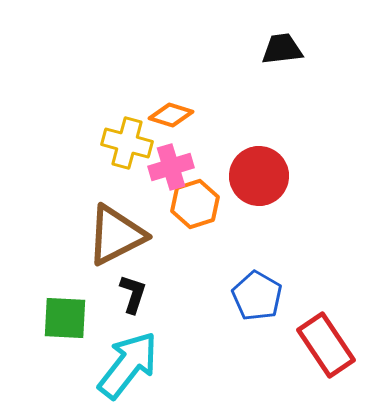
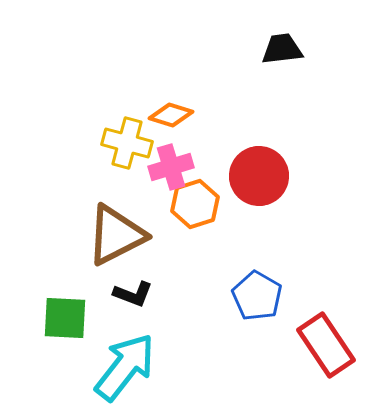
black L-shape: rotated 93 degrees clockwise
cyan arrow: moved 3 px left, 2 px down
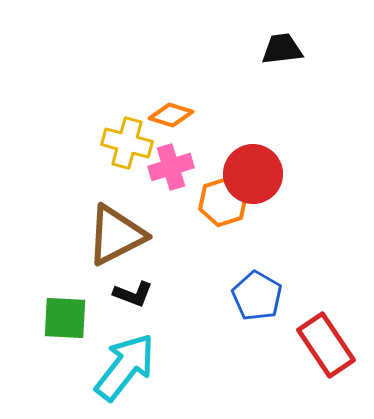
red circle: moved 6 px left, 2 px up
orange hexagon: moved 28 px right, 2 px up
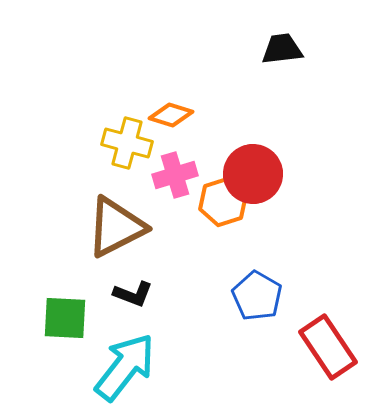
pink cross: moved 4 px right, 8 px down
brown triangle: moved 8 px up
red rectangle: moved 2 px right, 2 px down
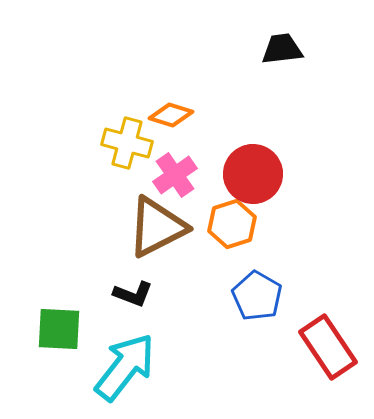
pink cross: rotated 18 degrees counterclockwise
orange hexagon: moved 9 px right, 22 px down
brown triangle: moved 41 px right
green square: moved 6 px left, 11 px down
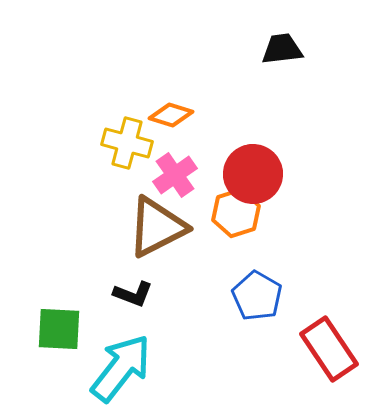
orange hexagon: moved 4 px right, 11 px up
red rectangle: moved 1 px right, 2 px down
cyan arrow: moved 4 px left, 1 px down
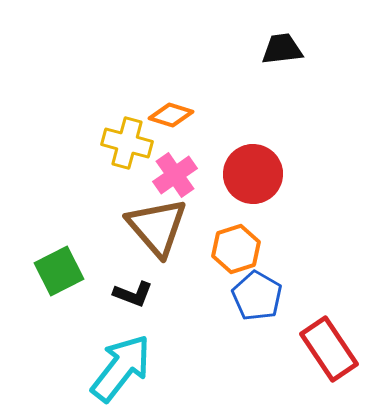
orange hexagon: moved 36 px down
brown triangle: rotated 44 degrees counterclockwise
green square: moved 58 px up; rotated 30 degrees counterclockwise
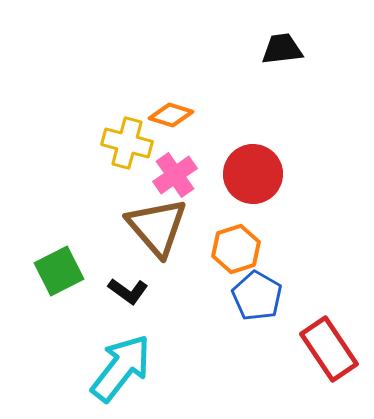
black L-shape: moved 5 px left, 3 px up; rotated 15 degrees clockwise
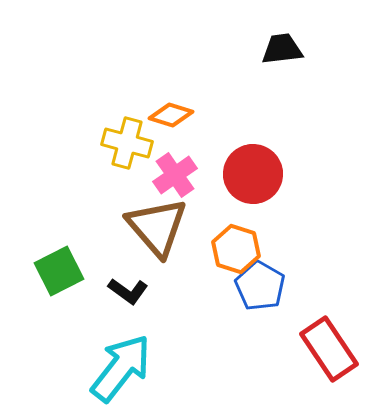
orange hexagon: rotated 24 degrees counterclockwise
blue pentagon: moved 3 px right, 10 px up
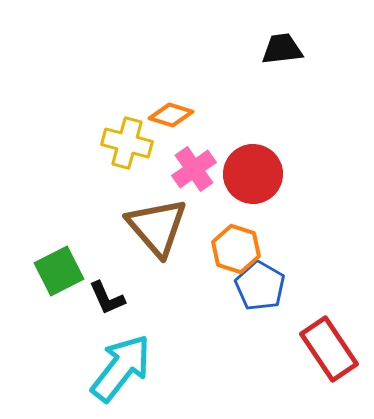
pink cross: moved 19 px right, 6 px up
black L-shape: moved 21 px left, 7 px down; rotated 30 degrees clockwise
